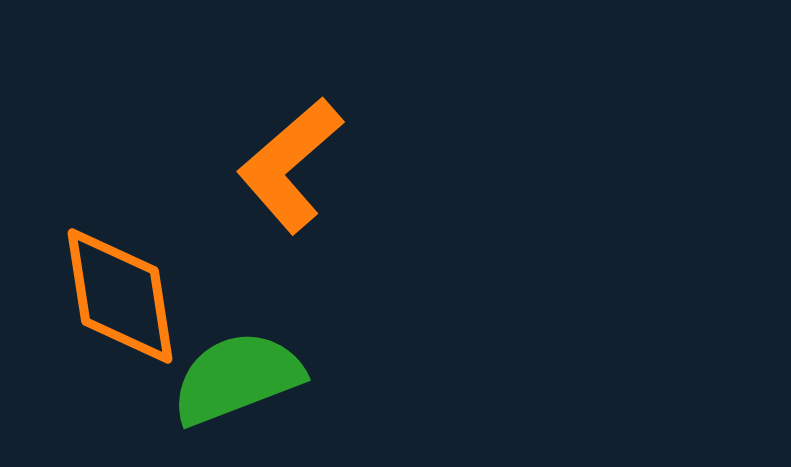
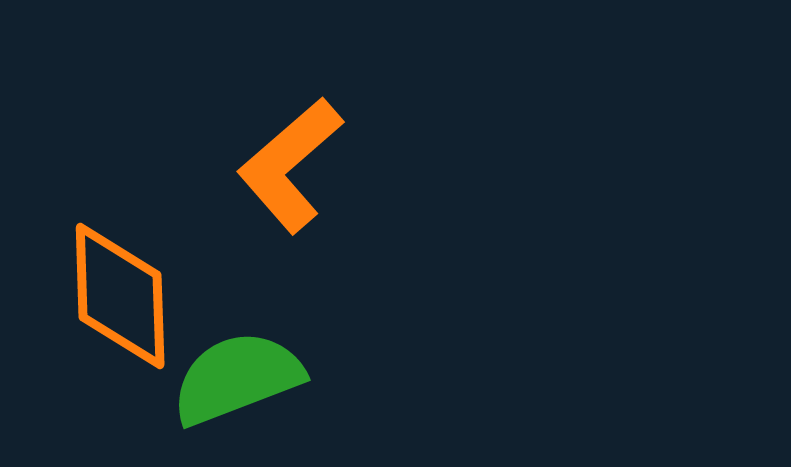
orange diamond: rotated 7 degrees clockwise
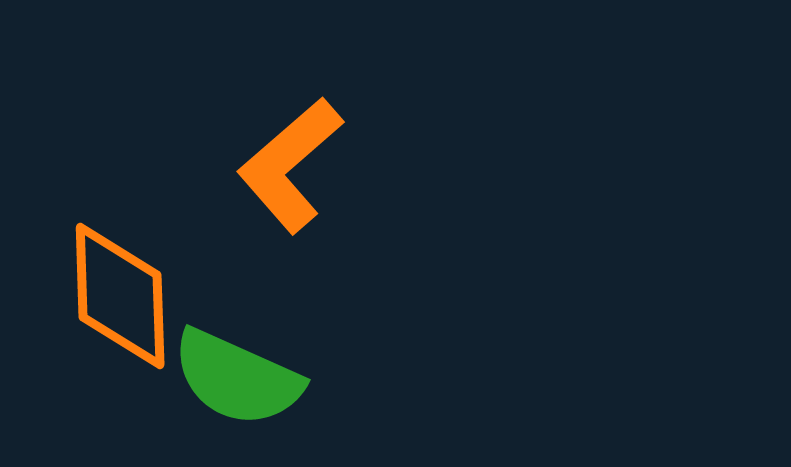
green semicircle: rotated 135 degrees counterclockwise
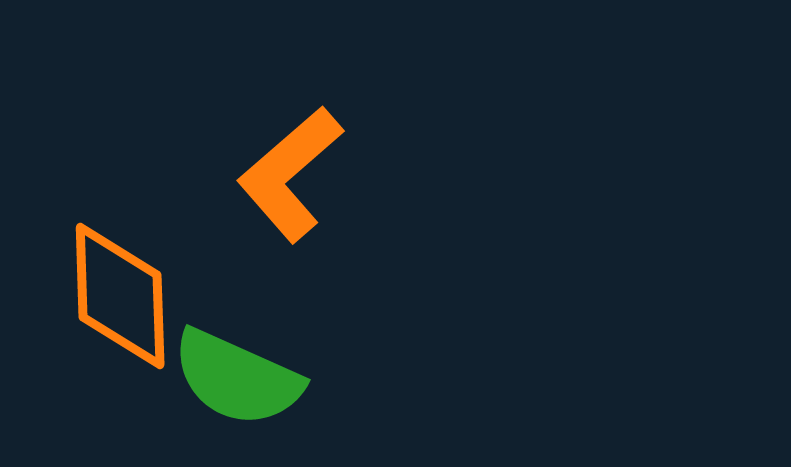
orange L-shape: moved 9 px down
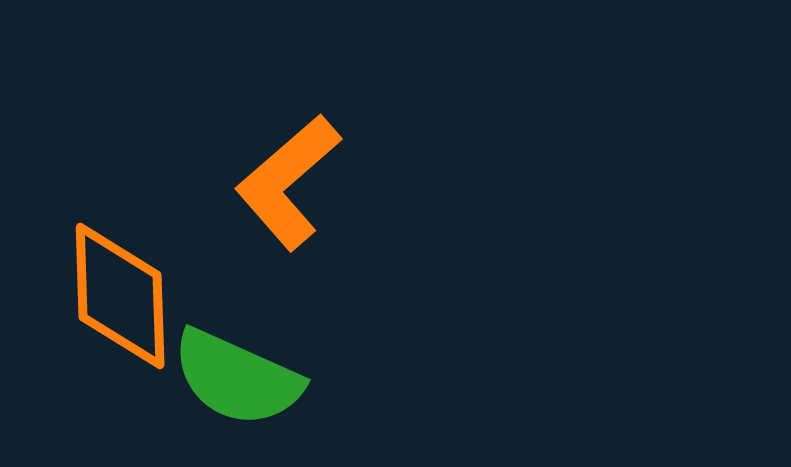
orange L-shape: moved 2 px left, 8 px down
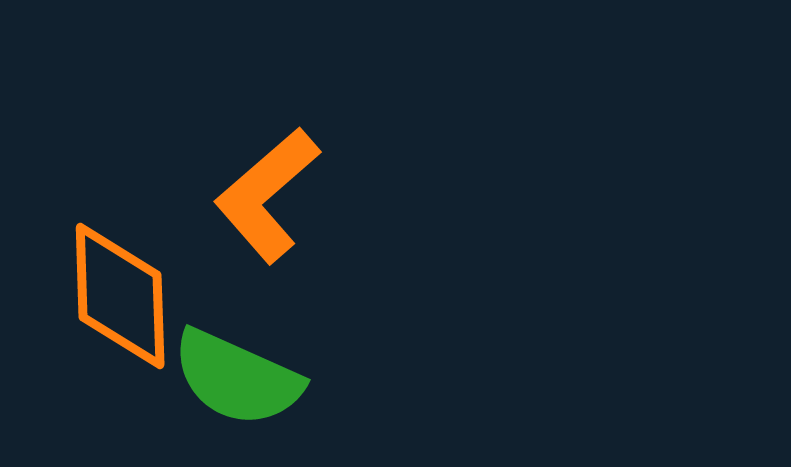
orange L-shape: moved 21 px left, 13 px down
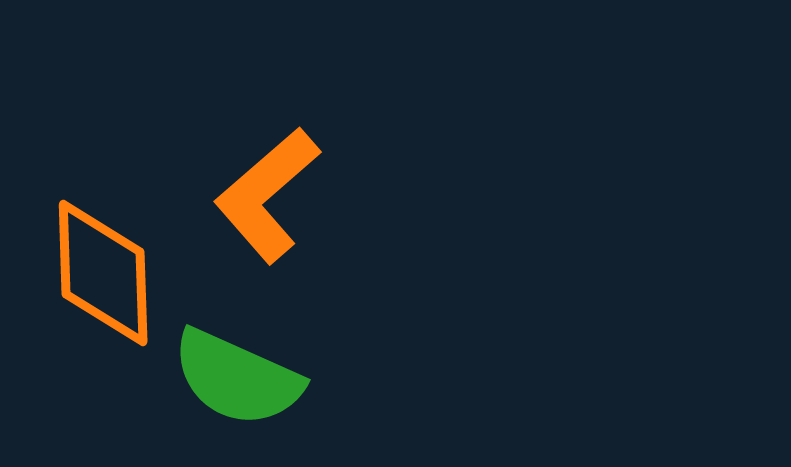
orange diamond: moved 17 px left, 23 px up
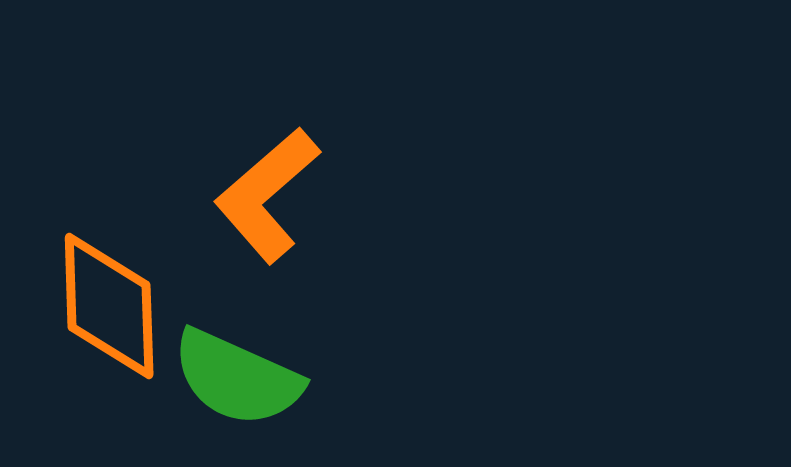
orange diamond: moved 6 px right, 33 px down
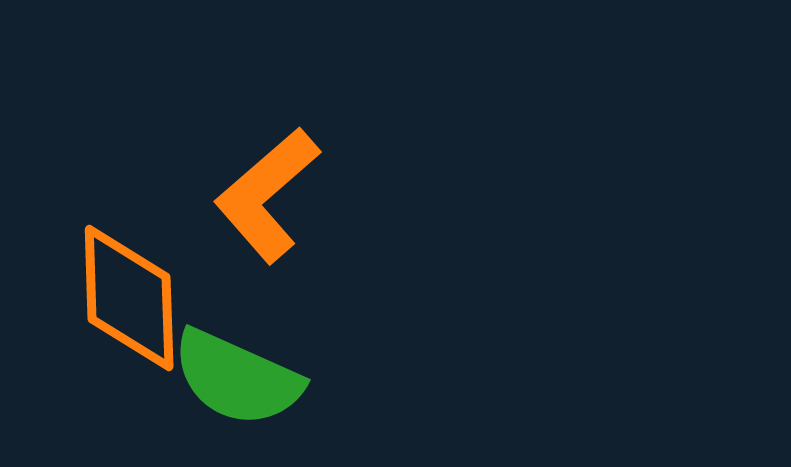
orange diamond: moved 20 px right, 8 px up
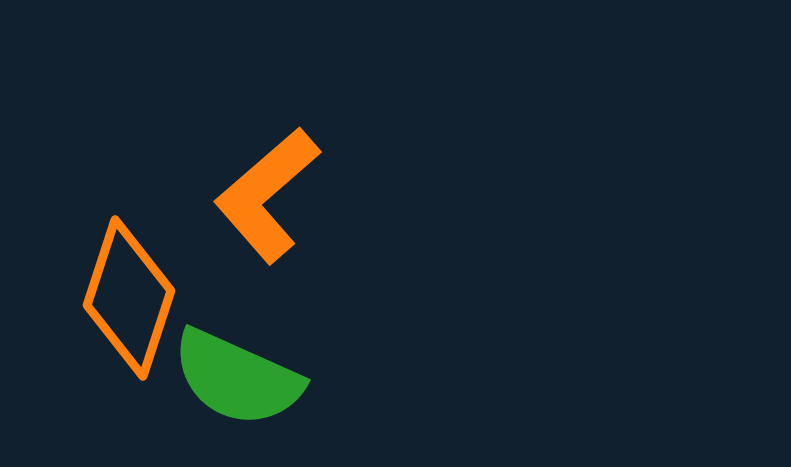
orange diamond: rotated 20 degrees clockwise
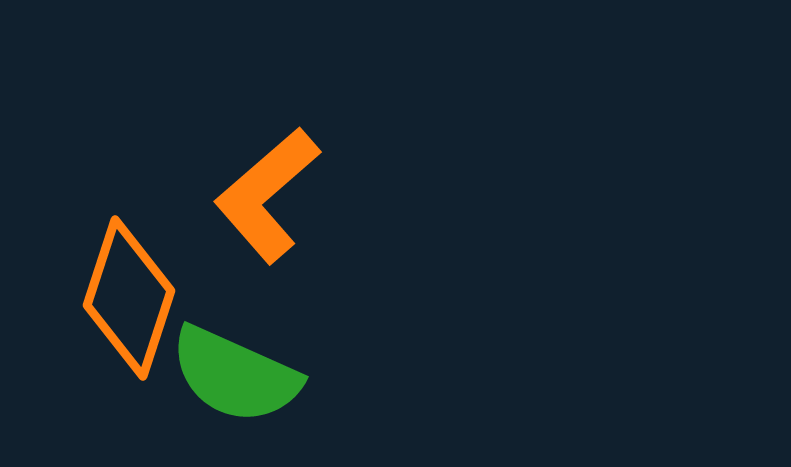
green semicircle: moved 2 px left, 3 px up
